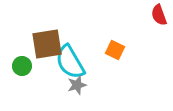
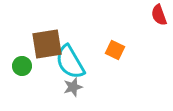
gray star: moved 4 px left, 2 px down
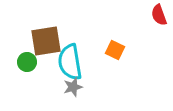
brown square: moved 1 px left, 3 px up
cyan semicircle: rotated 21 degrees clockwise
green circle: moved 5 px right, 4 px up
